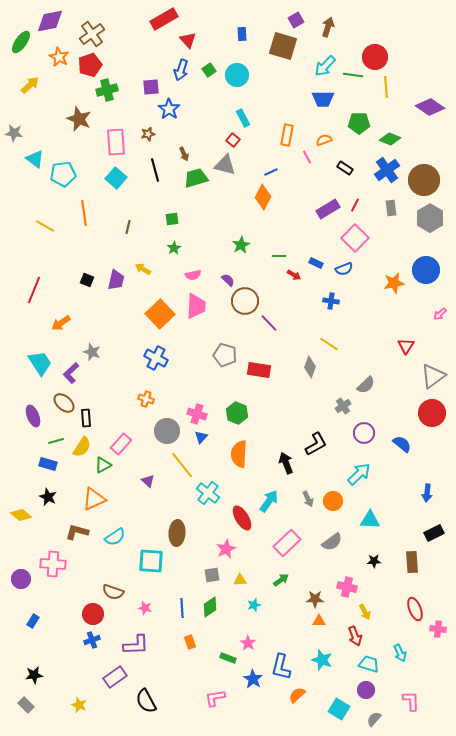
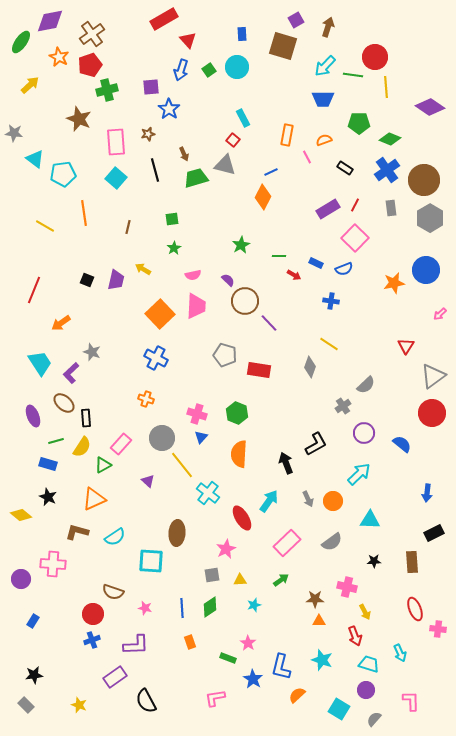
cyan circle at (237, 75): moved 8 px up
gray circle at (167, 431): moved 5 px left, 7 px down
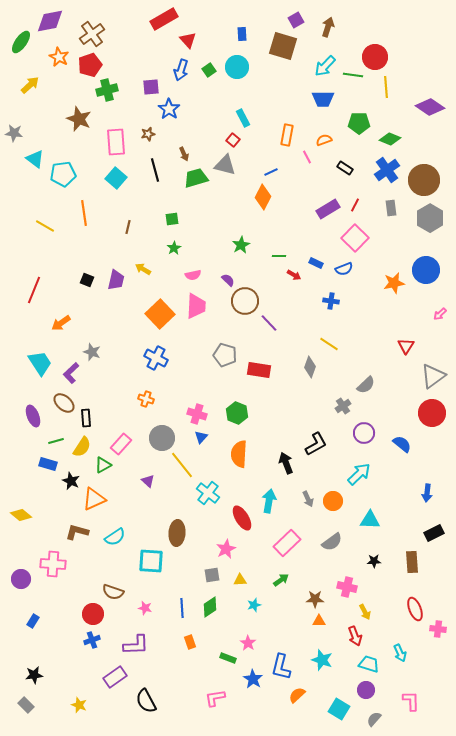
black star at (48, 497): moved 23 px right, 16 px up
cyan arrow at (269, 501): rotated 25 degrees counterclockwise
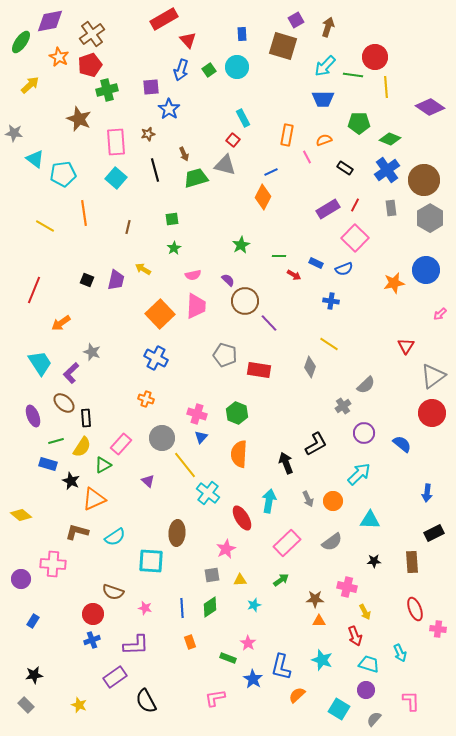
yellow line at (182, 465): moved 3 px right
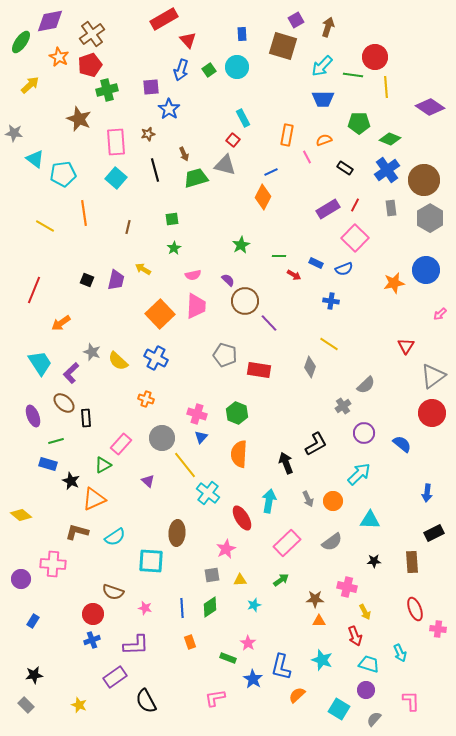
cyan arrow at (325, 66): moved 3 px left
yellow semicircle at (82, 447): moved 36 px right, 86 px up; rotated 100 degrees clockwise
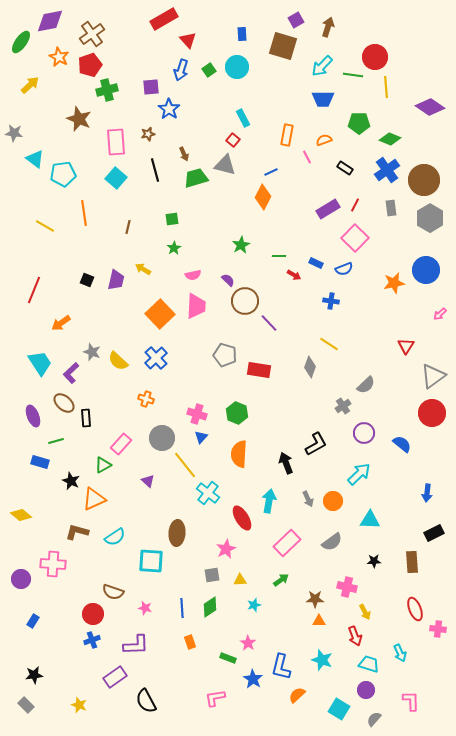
blue cross at (156, 358): rotated 20 degrees clockwise
blue rectangle at (48, 464): moved 8 px left, 2 px up
